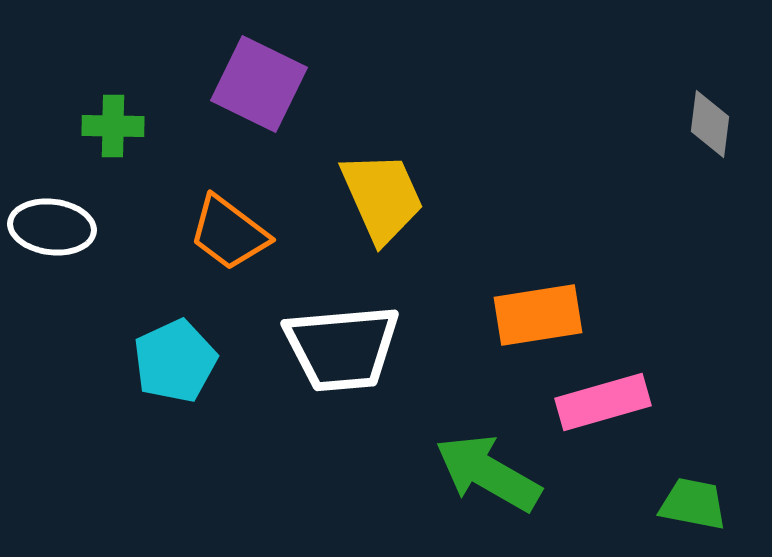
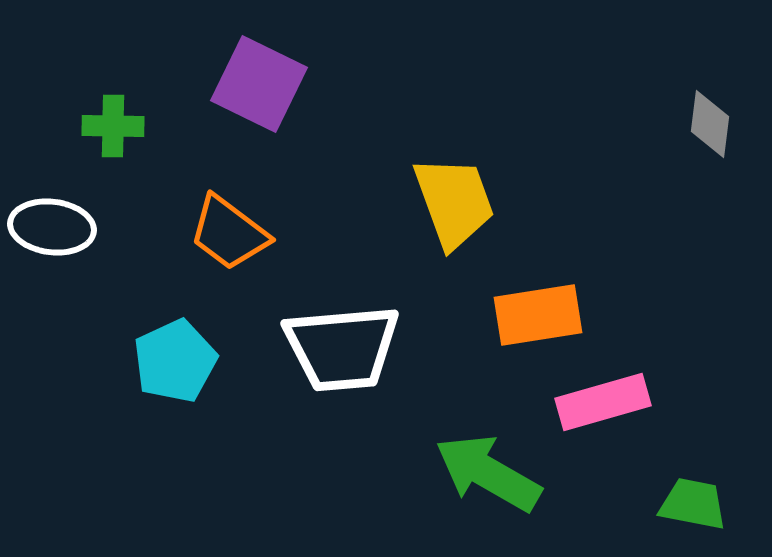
yellow trapezoid: moved 72 px right, 5 px down; rotated 4 degrees clockwise
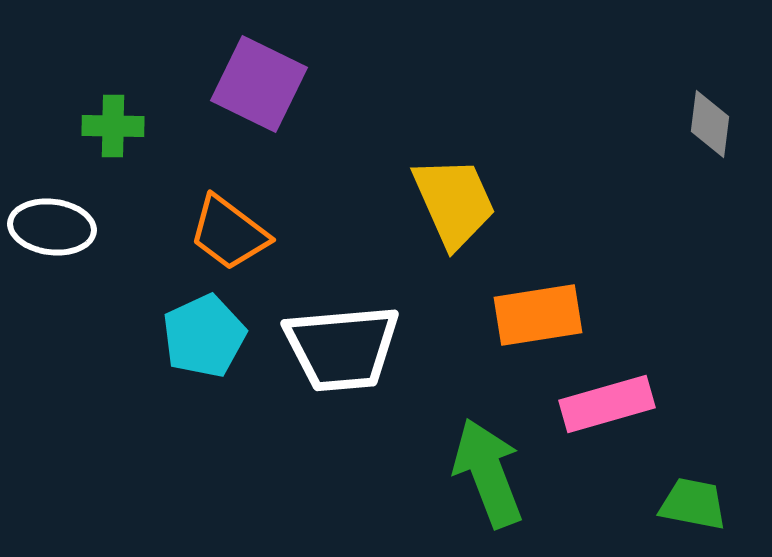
yellow trapezoid: rotated 4 degrees counterclockwise
cyan pentagon: moved 29 px right, 25 px up
pink rectangle: moved 4 px right, 2 px down
green arrow: rotated 39 degrees clockwise
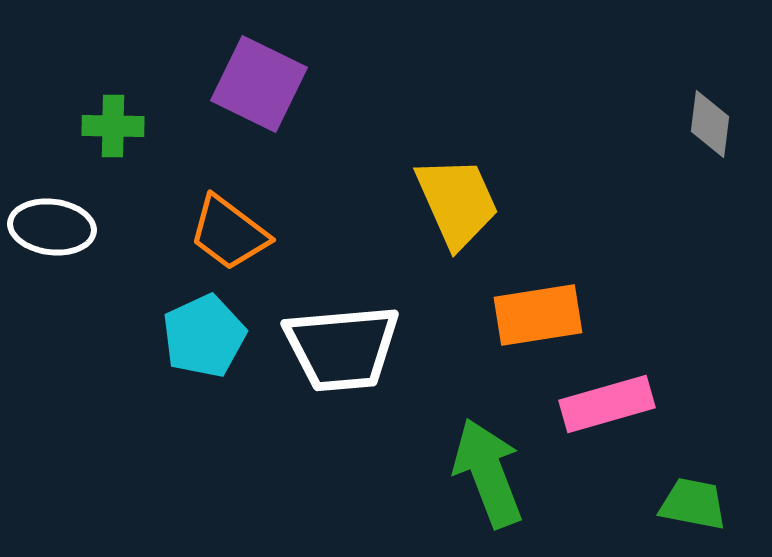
yellow trapezoid: moved 3 px right
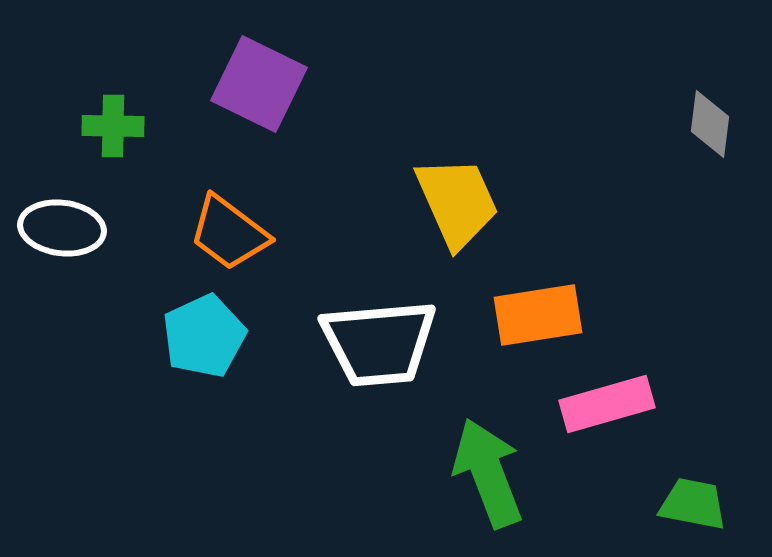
white ellipse: moved 10 px right, 1 px down
white trapezoid: moved 37 px right, 5 px up
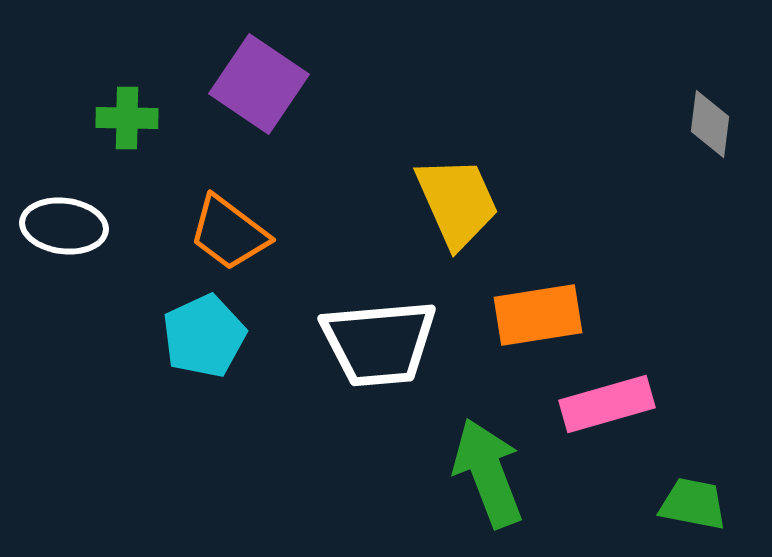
purple square: rotated 8 degrees clockwise
green cross: moved 14 px right, 8 px up
white ellipse: moved 2 px right, 2 px up
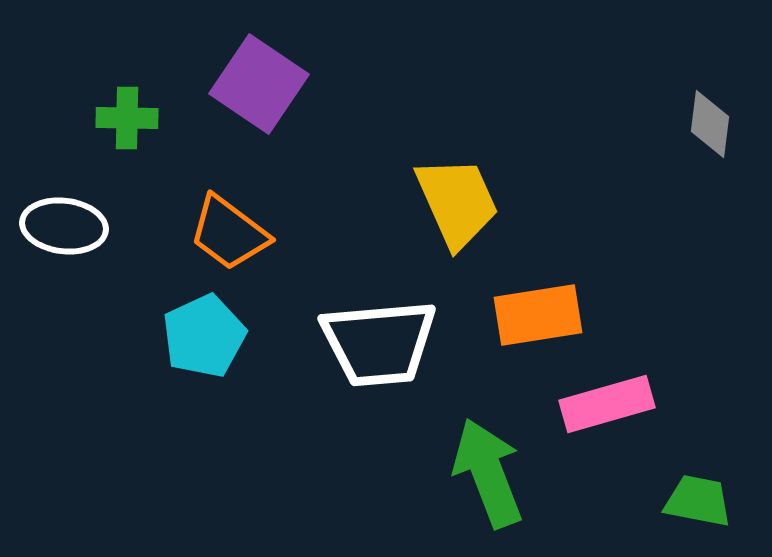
green trapezoid: moved 5 px right, 3 px up
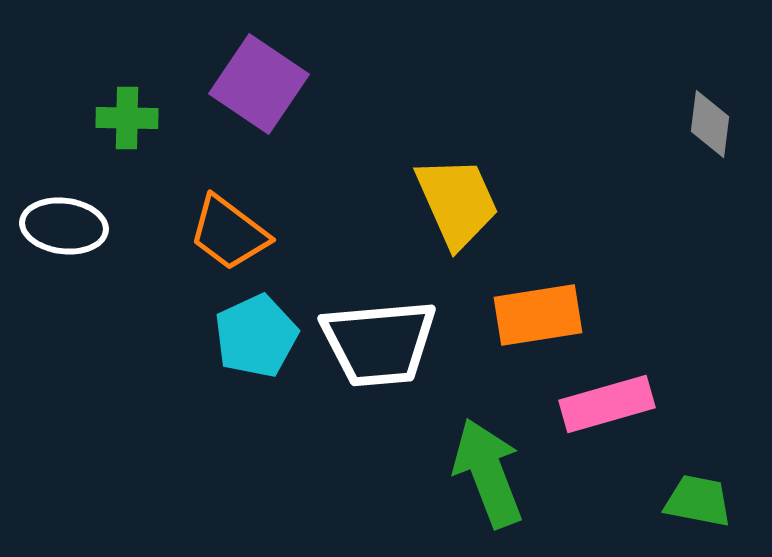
cyan pentagon: moved 52 px right
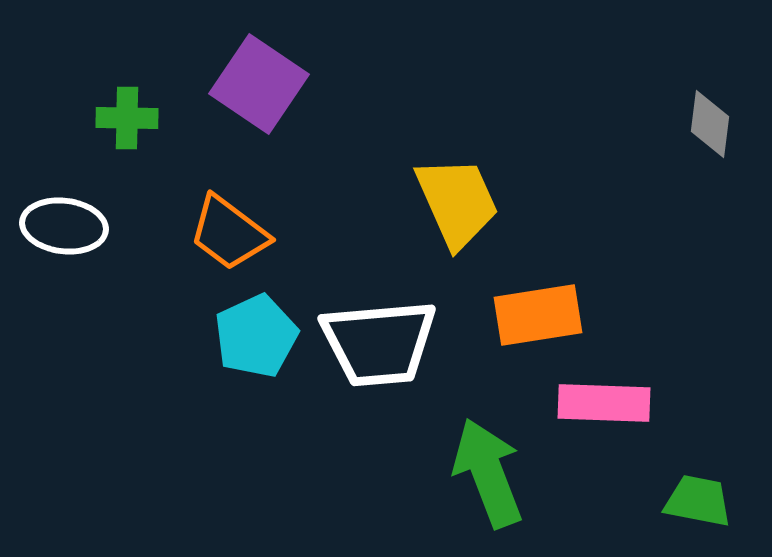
pink rectangle: moved 3 px left, 1 px up; rotated 18 degrees clockwise
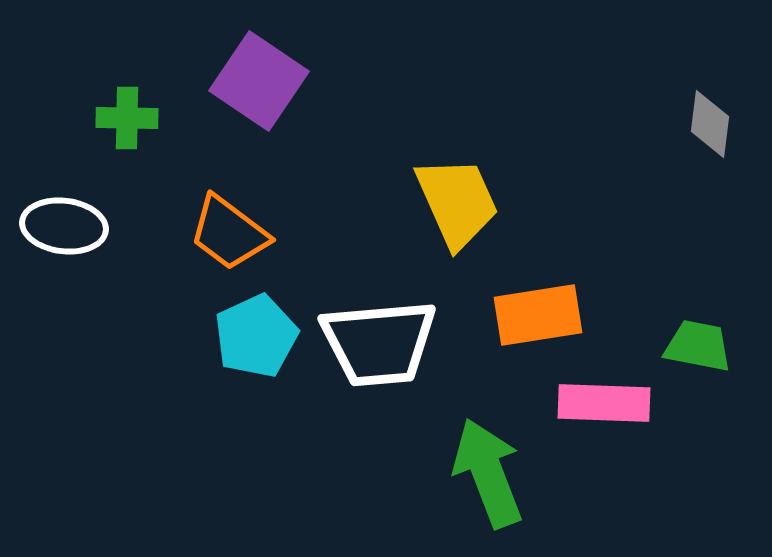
purple square: moved 3 px up
green trapezoid: moved 155 px up
